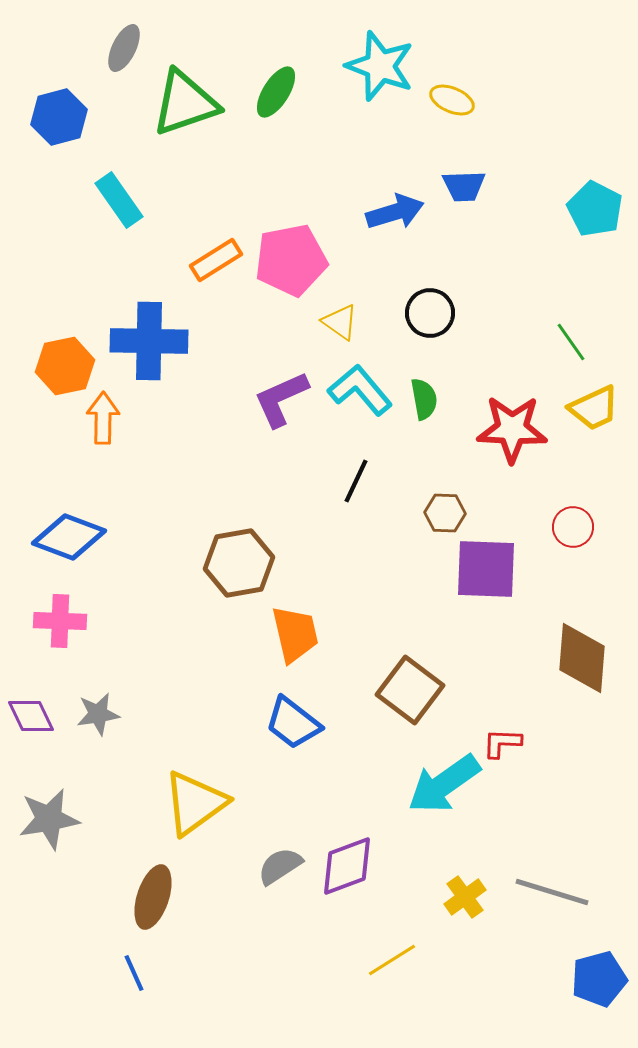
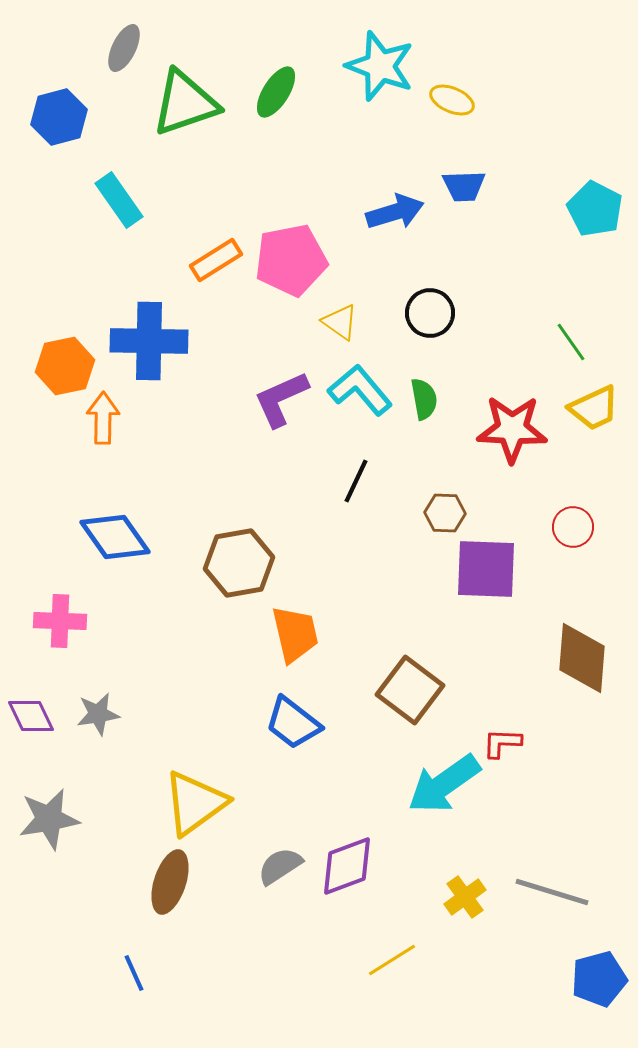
blue diamond at (69, 537): moved 46 px right; rotated 34 degrees clockwise
brown ellipse at (153, 897): moved 17 px right, 15 px up
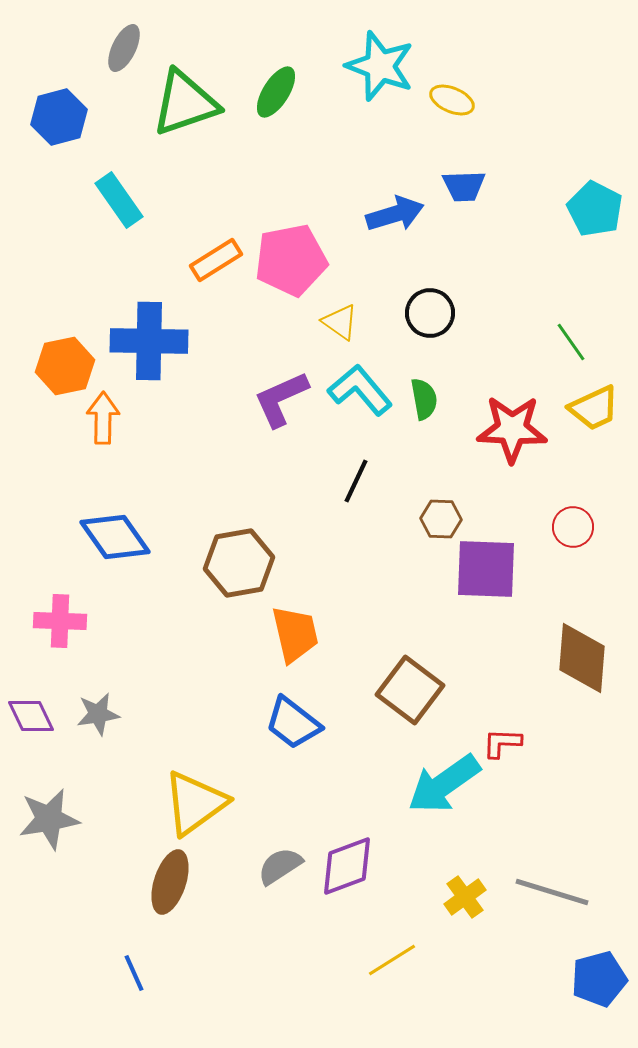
blue arrow at (395, 212): moved 2 px down
brown hexagon at (445, 513): moved 4 px left, 6 px down
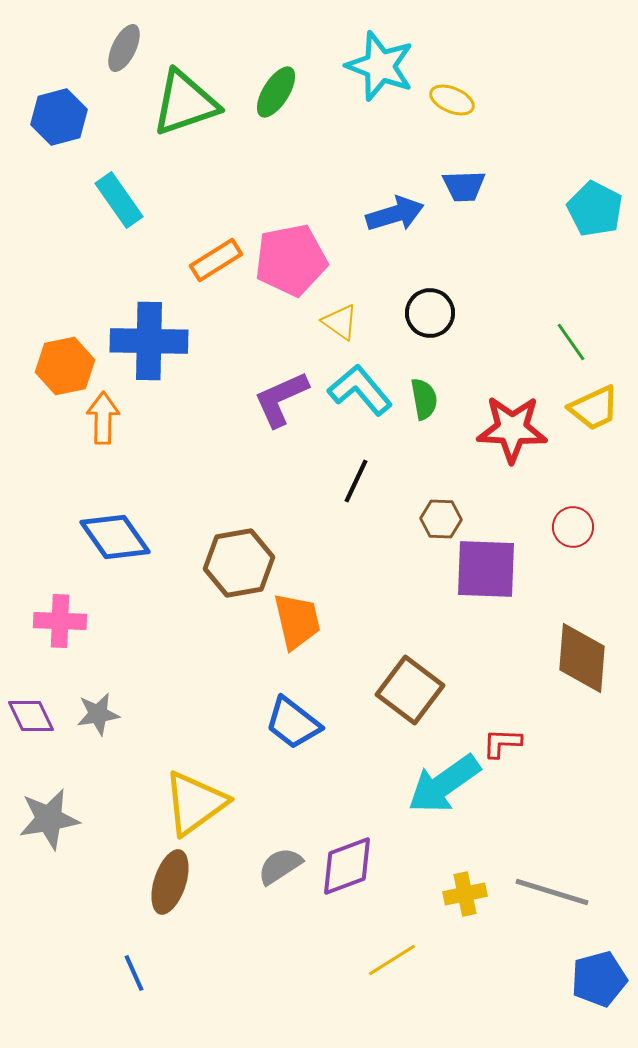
orange trapezoid at (295, 634): moved 2 px right, 13 px up
yellow cross at (465, 897): moved 3 px up; rotated 24 degrees clockwise
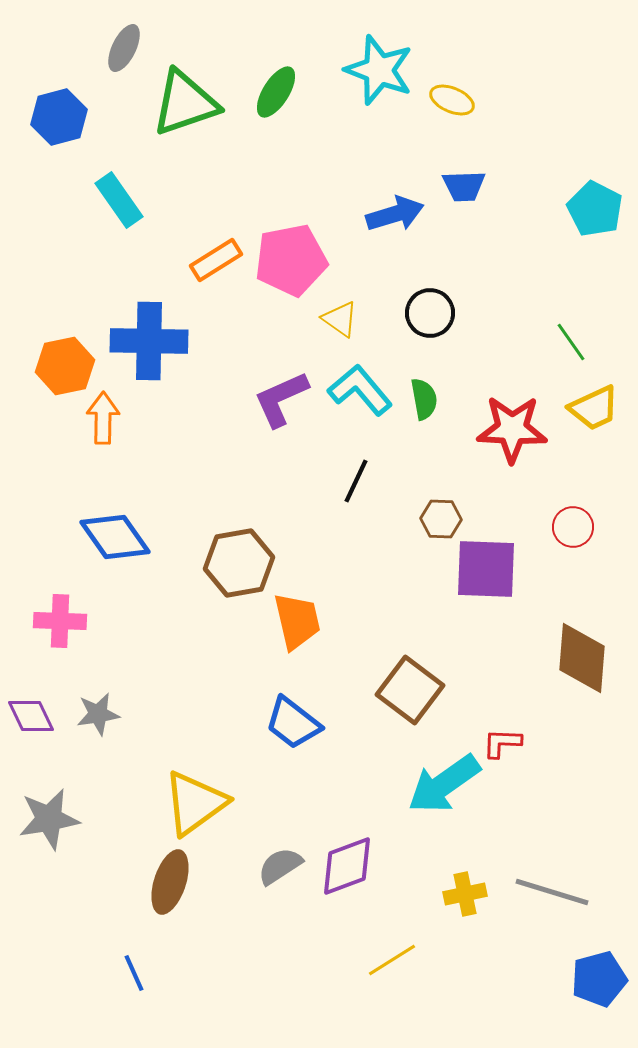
cyan star at (380, 66): moved 1 px left, 4 px down
yellow triangle at (340, 322): moved 3 px up
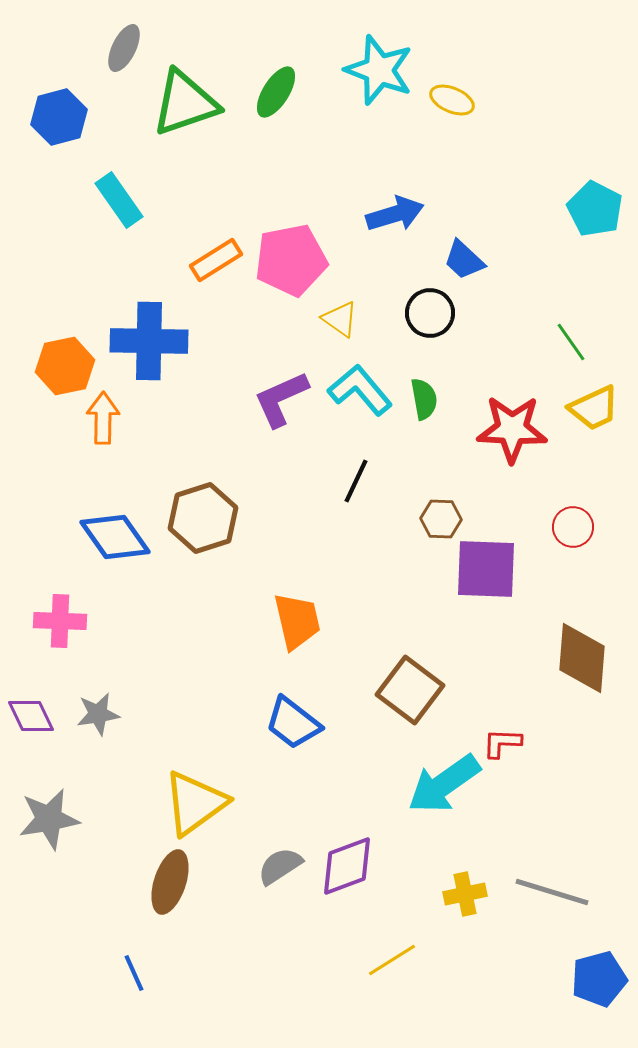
blue trapezoid at (464, 186): moved 74 px down; rotated 45 degrees clockwise
brown hexagon at (239, 563): moved 36 px left, 45 px up; rotated 8 degrees counterclockwise
